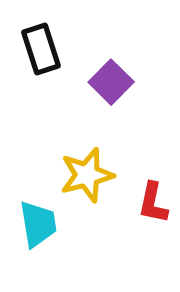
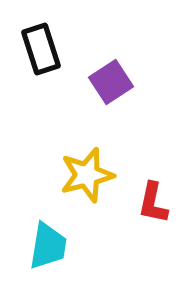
purple square: rotated 12 degrees clockwise
cyan trapezoid: moved 10 px right, 22 px down; rotated 18 degrees clockwise
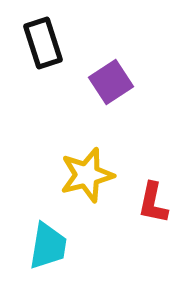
black rectangle: moved 2 px right, 6 px up
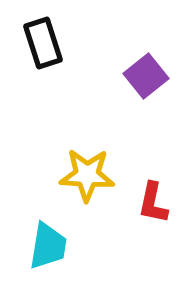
purple square: moved 35 px right, 6 px up; rotated 6 degrees counterclockwise
yellow star: rotated 18 degrees clockwise
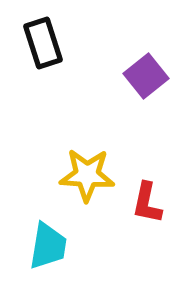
red L-shape: moved 6 px left
